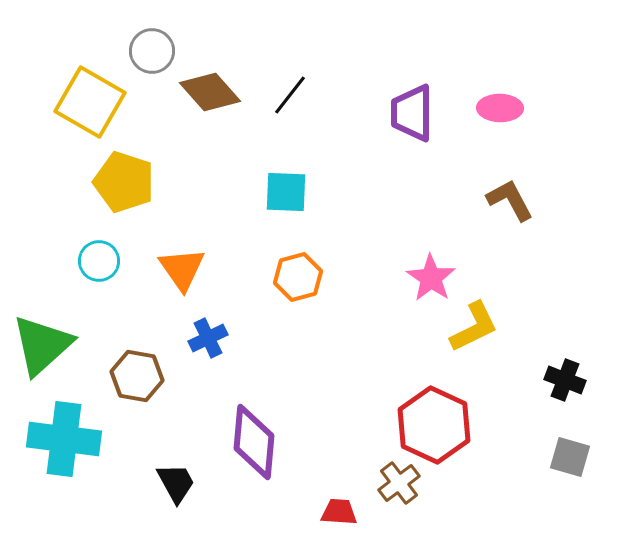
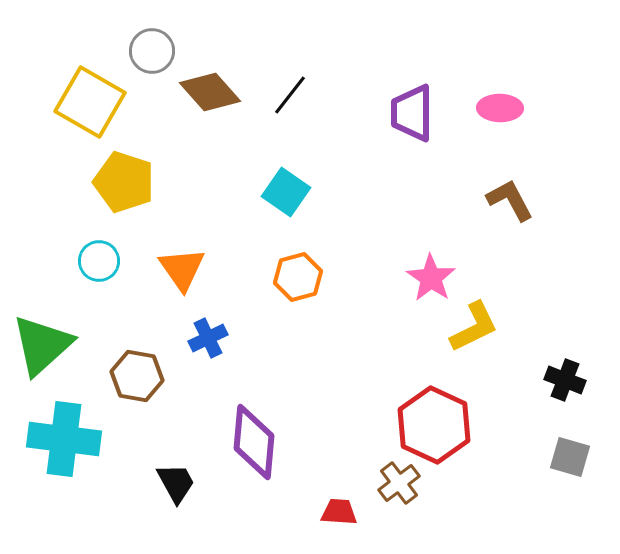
cyan square: rotated 33 degrees clockwise
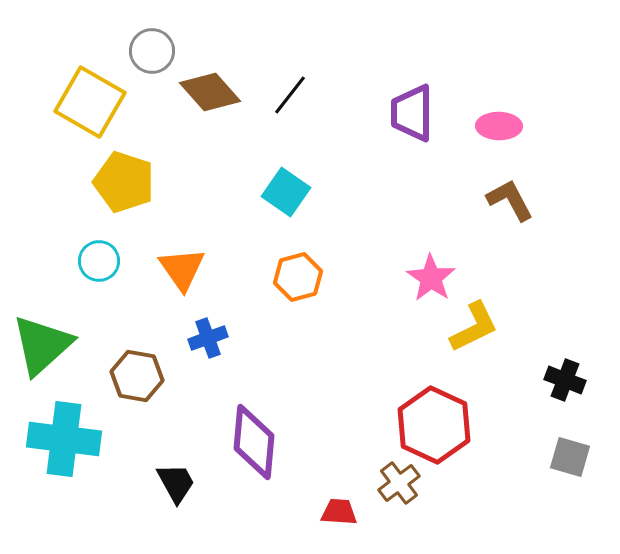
pink ellipse: moved 1 px left, 18 px down
blue cross: rotated 6 degrees clockwise
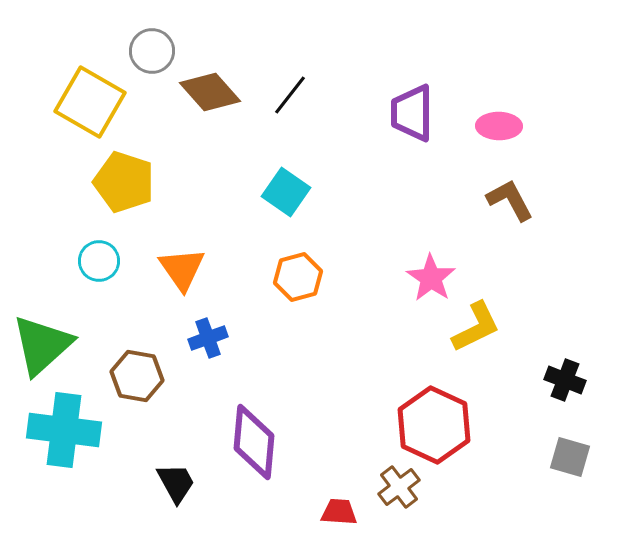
yellow L-shape: moved 2 px right
cyan cross: moved 9 px up
brown cross: moved 4 px down
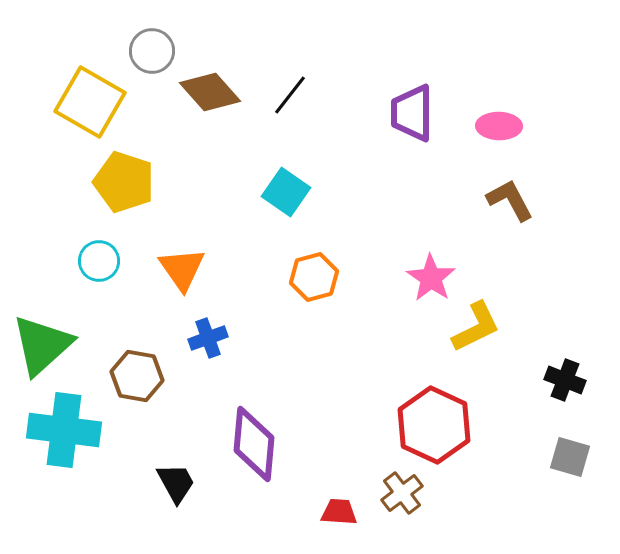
orange hexagon: moved 16 px right
purple diamond: moved 2 px down
brown cross: moved 3 px right, 6 px down
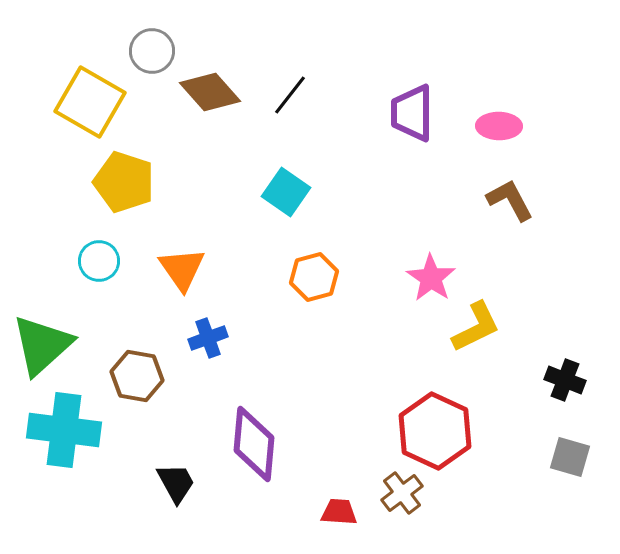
red hexagon: moved 1 px right, 6 px down
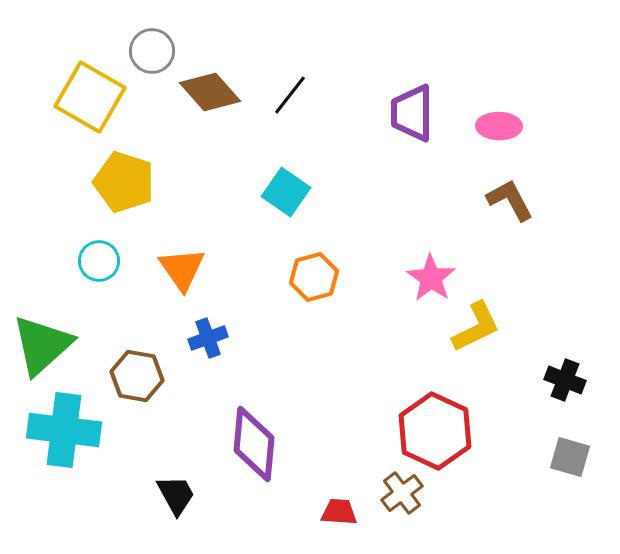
yellow square: moved 5 px up
black trapezoid: moved 12 px down
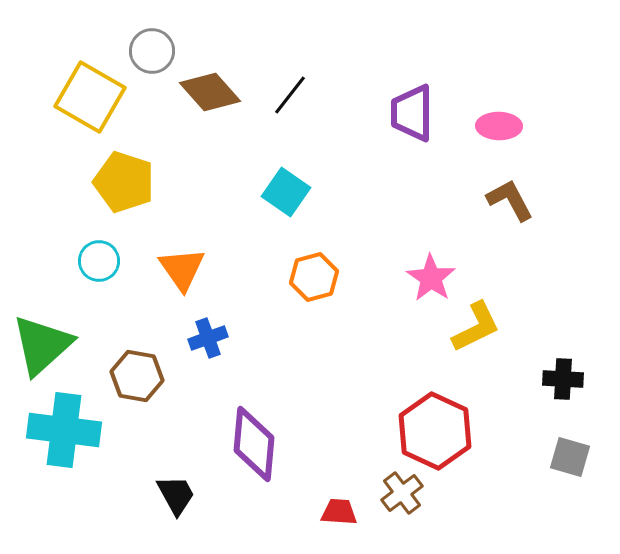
black cross: moved 2 px left, 1 px up; rotated 18 degrees counterclockwise
